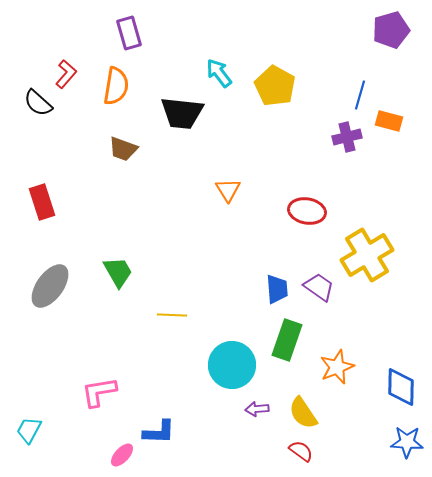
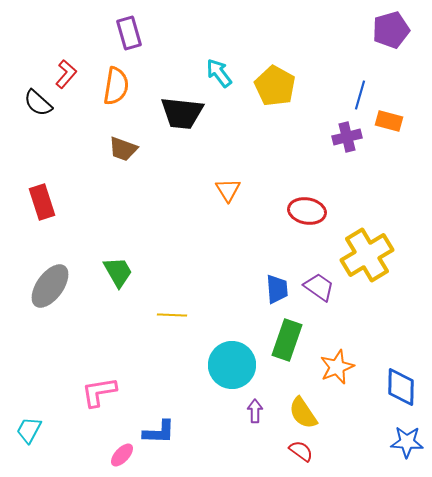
purple arrow: moved 2 px left, 2 px down; rotated 95 degrees clockwise
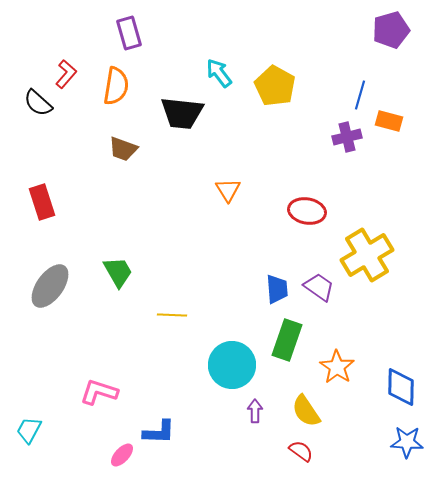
orange star: rotated 16 degrees counterclockwise
pink L-shape: rotated 27 degrees clockwise
yellow semicircle: moved 3 px right, 2 px up
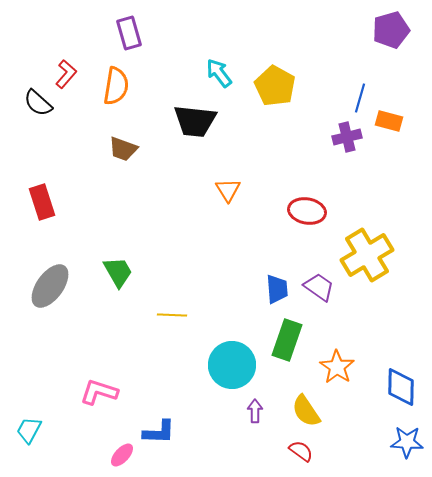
blue line: moved 3 px down
black trapezoid: moved 13 px right, 8 px down
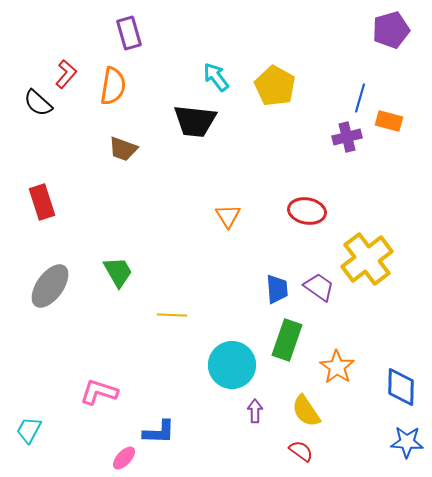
cyan arrow: moved 3 px left, 4 px down
orange semicircle: moved 3 px left
orange triangle: moved 26 px down
yellow cross: moved 4 px down; rotated 6 degrees counterclockwise
pink ellipse: moved 2 px right, 3 px down
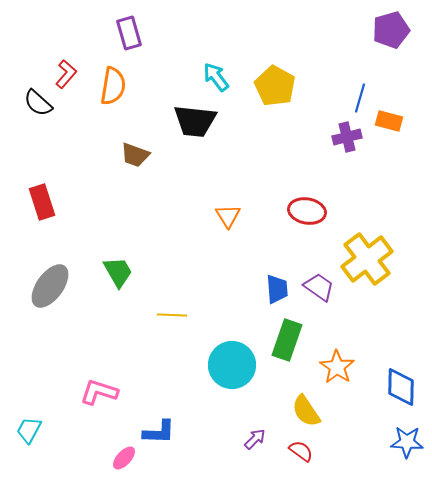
brown trapezoid: moved 12 px right, 6 px down
purple arrow: moved 28 px down; rotated 45 degrees clockwise
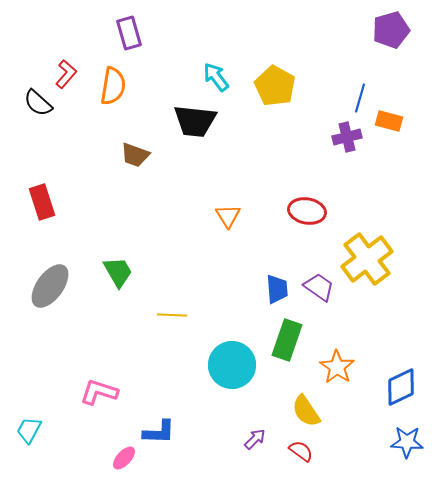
blue diamond: rotated 63 degrees clockwise
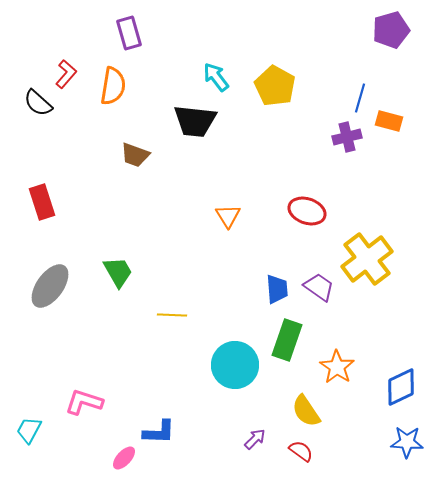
red ellipse: rotated 9 degrees clockwise
cyan circle: moved 3 px right
pink L-shape: moved 15 px left, 10 px down
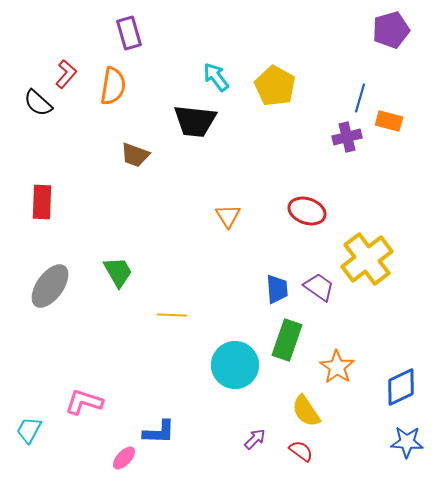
red rectangle: rotated 20 degrees clockwise
